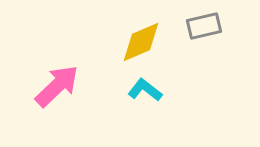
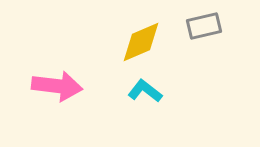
pink arrow: rotated 51 degrees clockwise
cyan L-shape: moved 1 px down
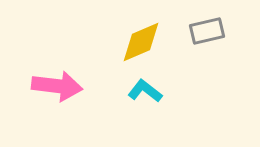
gray rectangle: moved 3 px right, 5 px down
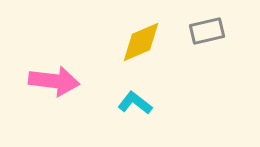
pink arrow: moved 3 px left, 5 px up
cyan L-shape: moved 10 px left, 12 px down
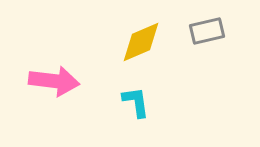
cyan L-shape: moved 1 px right, 1 px up; rotated 44 degrees clockwise
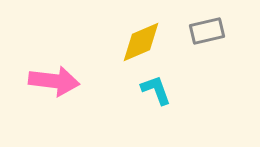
cyan L-shape: moved 20 px right, 12 px up; rotated 12 degrees counterclockwise
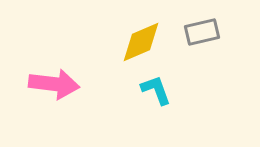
gray rectangle: moved 5 px left, 1 px down
pink arrow: moved 3 px down
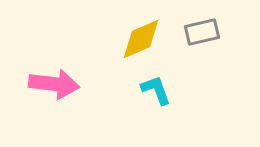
yellow diamond: moved 3 px up
